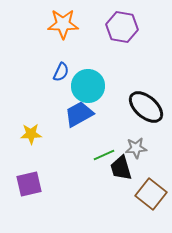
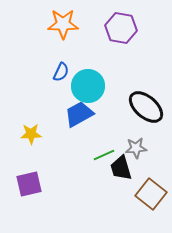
purple hexagon: moved 1 px left, 1 px down
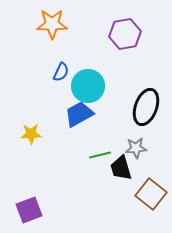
orange star: moved 11 px left
purple hexagon: moved 4 px right, 6 px down; rotated 20 degrees counterclockwise
black ellipse: rotated 69 degrees clockwise
green line: moved 4 px left; rotated 10 degrees clockwise
purple square: moved 26 px down; rotated 8 degrees counterclockwise
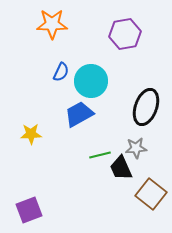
cyan circle: moved 3 px right, 5 px up
black trapezoid: rotated 8 degrees counterclockwise
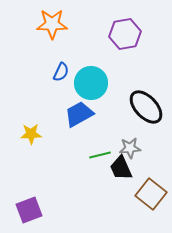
cyan circle: moved 2 px down
black ellipse: rotated 63 degrees counterclockwise
gray star: moved 6 px left
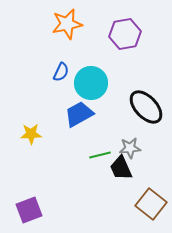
orange star: moved 15 px right; rotated 12 degrees counterclockwise
brown square: moved 10 px down
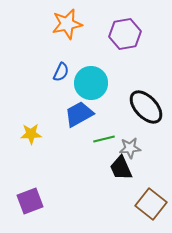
green line: moved 4 px right, 16 px up
purple square: moved 1 px right, 9 px up
